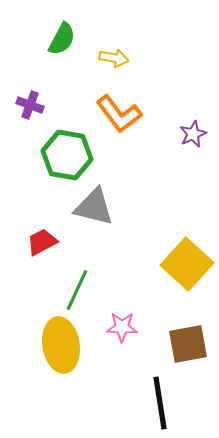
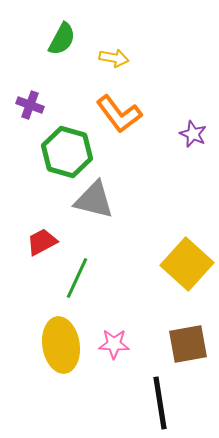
purple star: rotated 24 degrees counterclockwise
green hexagon: moved 3 px up; rotated 6 degrees clockwise
gray triangle: moved 7 px up
green line: moved 12 px up
pink star: moved 8 px left, 17 px down
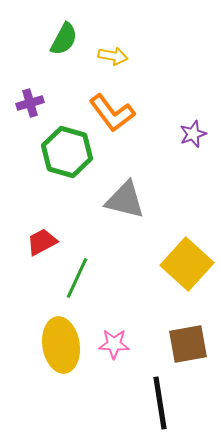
green semicircle: moved 2 px right
yellow arrow: moved 1 px left, 2 px up
purple cross: moved 2 px up; rotated 36 degrees counterclockwise
orange L-shape: moved 7 px left, 1 px up
purple star: rotated 28 degrees clockwise
gray triangle: moved 31 px right
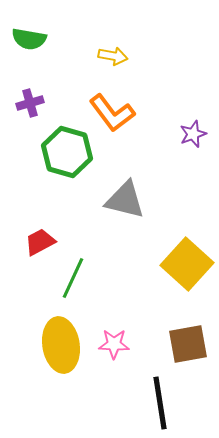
green semicircle: moved 35 px left; rotated 72 degrees clockwise
red trapezoid: moved 2 px left
green line: moved 4 px left
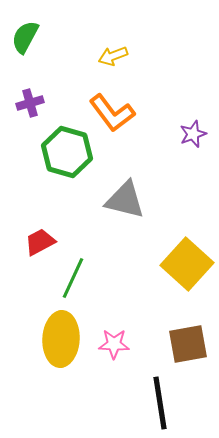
green semicircle: moved 4 px left, 2 px up; rotated 108 degrees clockwise
yellow arrow: rotated 148 degrees clockwise
yellow ellipse: moved 6 px up; rotated 12 degrees clockwise
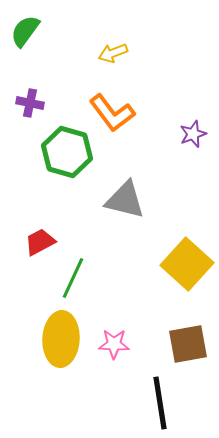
green semicircle: moved 6 px up; rotated 8 degrees clockwise
yellow arrow: moved 3 px up
purple cross: rotated 28 degrees clockwise
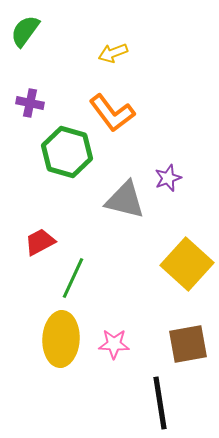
purple star: moved 25 px left, 44 px down
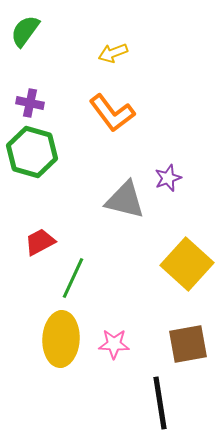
green hexagon: moved 35 px left
